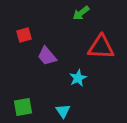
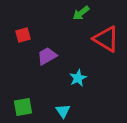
red square: moved 1 px left
red triangle: moved 5 px right, 8 px up; rotated 28 degrees clockwise
purple trapezoid: rotated 100 degrees clockwise
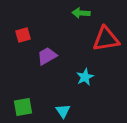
green arrow: rotated 42 degrees clockwise
red triangle: rotated 40 degrees counterclockwise
cyan star: moved 7 px right, 1 px up
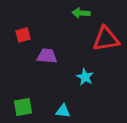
purple trapezoid: rotated 35 degrees clockwise
cyan star: rotated 18 degrees counterclockwise
cyan triangle: rotated 49 degrees counterclockwise
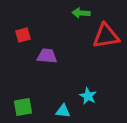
red triangle: moved 3 px up
cyan star: moved 3 px right, 19 px down
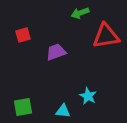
green arrow: moved 1 px left; rotated 24 degrees counterclockwise
purple trapezoid: moved 9 px right, 4 px up; rotated 25 degrees counterclockwise
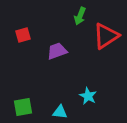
green arrow: moved 3 px down; rotated 48 degrees counterclockwise
red triangle: rotated 24 degrees counterclockwise
purple trapezoid: moved 1 px right, 1 px up
cyan triangle: moved 3 px left, 1 px down
